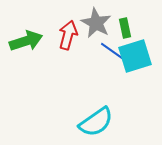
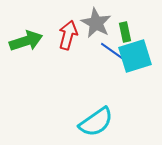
green rectangle: moved 4 px down
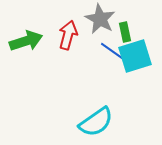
gray star: moved 4 px right, 4 px up
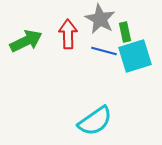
red arrow: moved 1 px up; rotated 16 degrees counterclockwise
green arrow: rotated 8 degrees counterclockwise
blue line: moved 8 px left; rotated 20 degrees counterclockwise
cyan semicircle: moved 1 px left, 1 px up
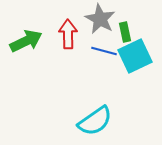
cyan square: rotated 8 degrees counterclockwise
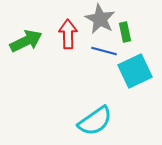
cyan square: moved 15 px down
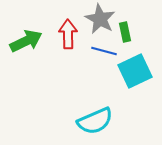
cyan semicircle: rotated 12 degrees clockwise
